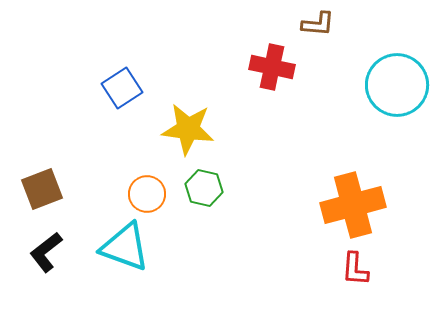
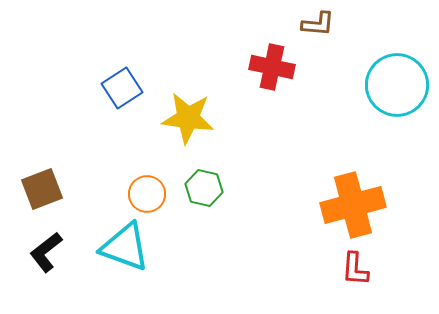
yellow star: moved 11 px up
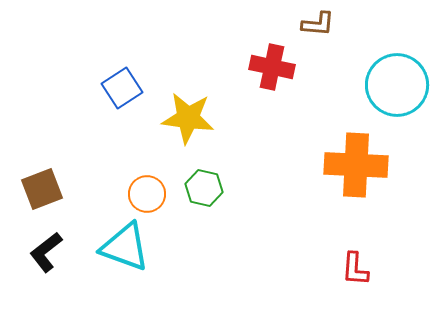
orange cross: moved 3 px right, 40 px up; rotated 18 degrees clockwise
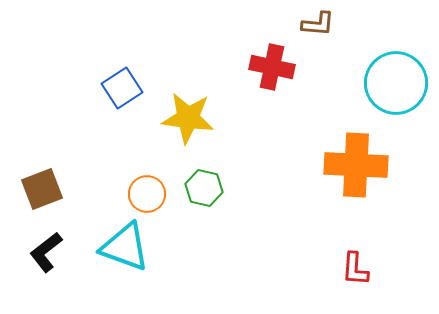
cyan circle: moved 1 px left, 2 px up
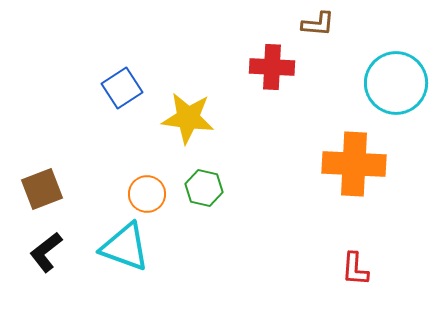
red cross: rotated 9 degrees counterclockwise
orange cross: moved 2 px left, 1 px up
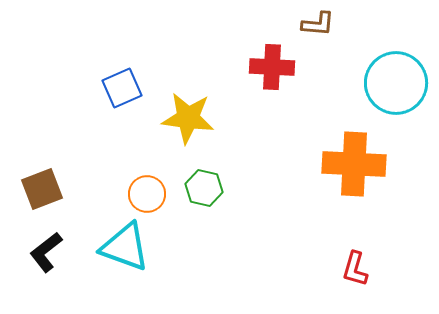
blue square: rotated 9 degrees clockwise
red L-shape: rotated 12 degrees clockwise
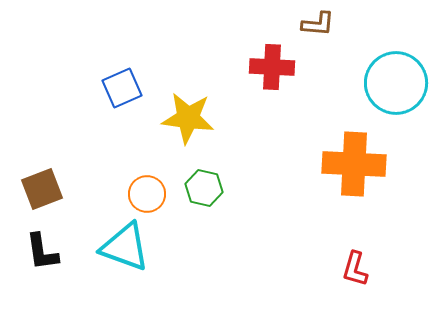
black L-shape: moved 4 px left; rotated 60 degrees counterclockwise
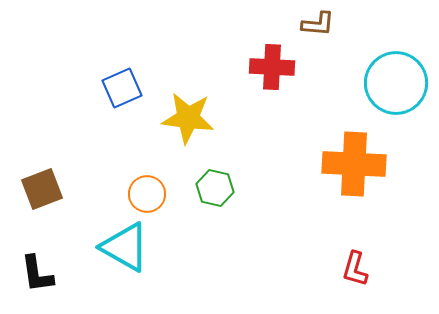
green hexagon: moved 11 px right
cyan triangle: rotated 10 degrees clockwise
black L-shape: moved 5 px left, 22 px down
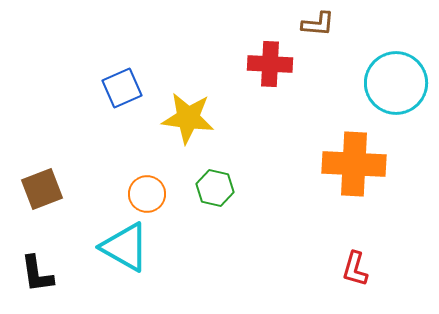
red cross: moved 2 px left, 3 px up
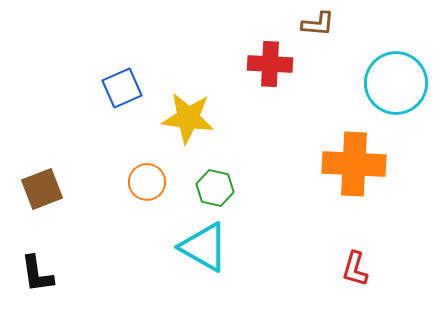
orange circle: moved 12 px up
cyan triangle: moved 79 px right
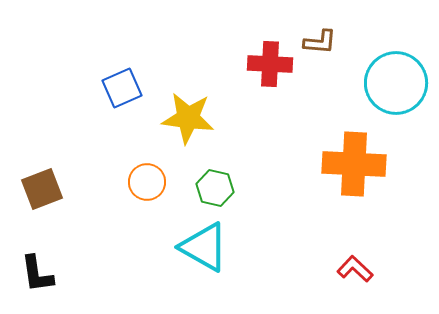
brown L-shape: moved 2 px right, 18 px down
red L-shape: rotated 117 degrees clockwise
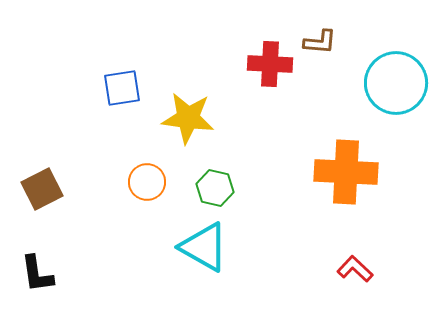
blue square: rotated 15 degrees clockwise
orange cross: moved 8 px left, 8 px down
brown square: rotated 6 degrees counterclockwise
